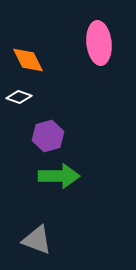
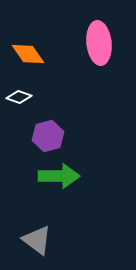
orange diamond: moved 6 px up; rotated 8 degrees counterclockwise
gray triangle: rotated 16 degrees clockwise
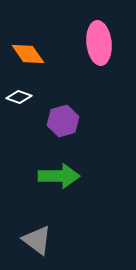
purple hexagon: moved 15 px right, 15 px up
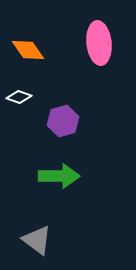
orange diamond: moved 4 px up
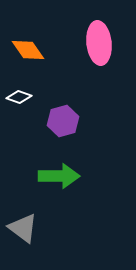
gray triangle: moved 14 px left, 12 px up
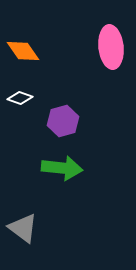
pink ellipse: moved 12 px right, 4 px down
orange diamond: moved 5 px left, 1 px down
white diamond: moved 1 px right, 1 px down
green arrow: moved 3 px right, 8 px up; rotated 6 degrees clockwise
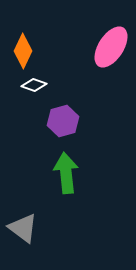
pink ellipse: rotated 39 degrees clockwise
orange diamond: rotated 60 degrees clockwise
white diamond: moved 14 px right, 13 px up
green arrow: moved 4 px right, 5 px down; rotated 102 degrees counterclockwise
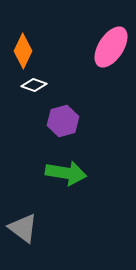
green arrow: rotated 105 degrees clockwise
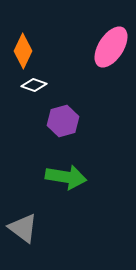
green arrow: moved 4 px down
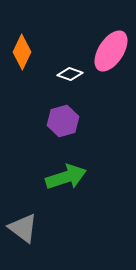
pink ellipse: moved 4 px down
orange diamond: moved 1 px left, 1 px down
white diamond: moved 36 px right, 11 px up
green arrow: rotated 27 degrees counterclockwise
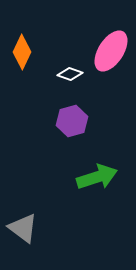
purple hexagon: moved 9 px right
green arrow: moved 31 px right
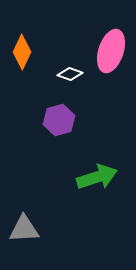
pink ellipse: rotated 15 degrees counterclockwise
purple hexagon: moved 13 px left, 1 px up
gray triangle: moved 1 px right, 1 px down; rotated 40 degrees counterclockwise
